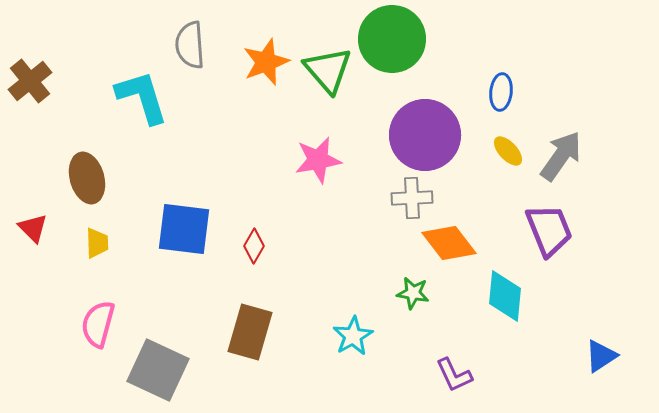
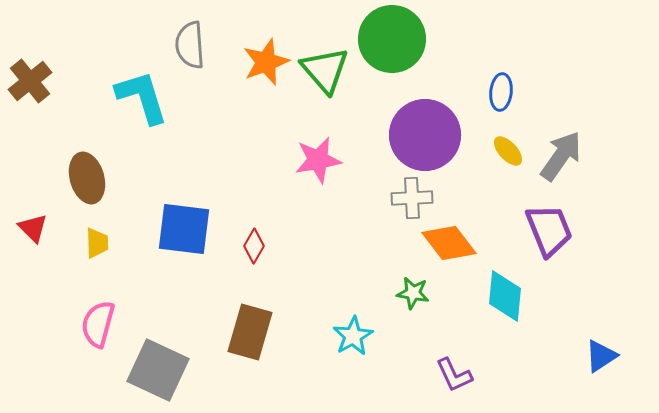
green triangle: moved 3 px left
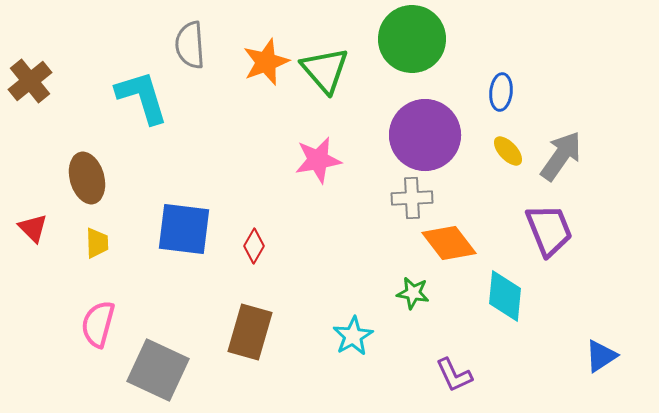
green circle: moved 20 px right
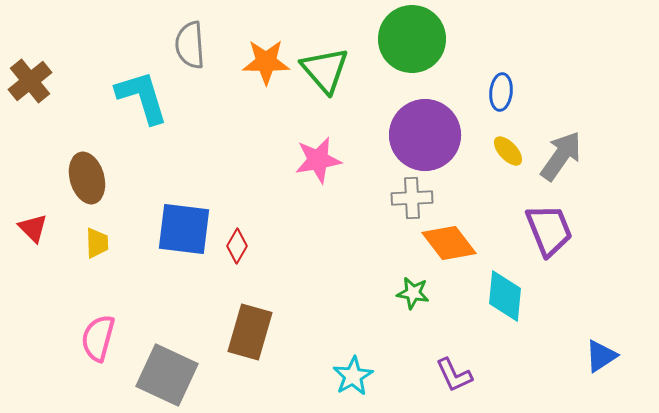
orange star: rotated 21 degrees clockwise
red diamond: moved 17 px left
pink semicircle: moved 14 px down
cyan star: moved 40 px down
gray square: moved 9 px right, 5 px down
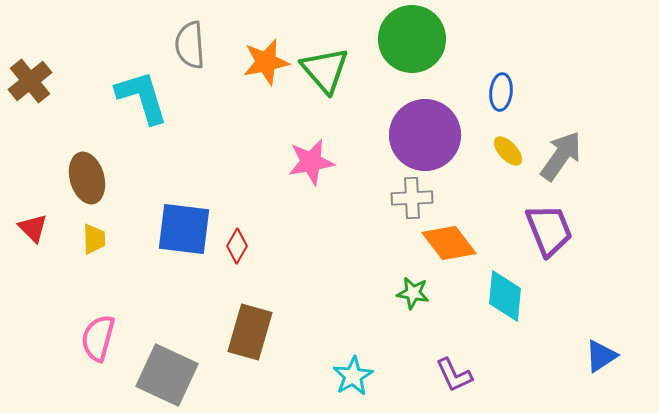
orange star: rotated 12 degrees counterclockwise
pink star: moved 7 px left, 2 px down
yellow trapezoid: moved 3 px left, 4 px up
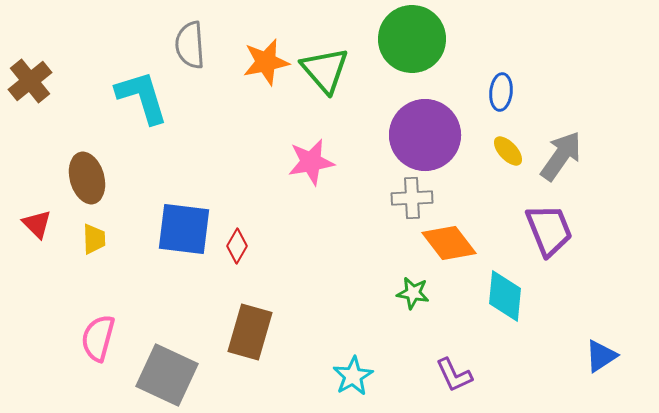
red triangle: moved 4 px right, 4 px up
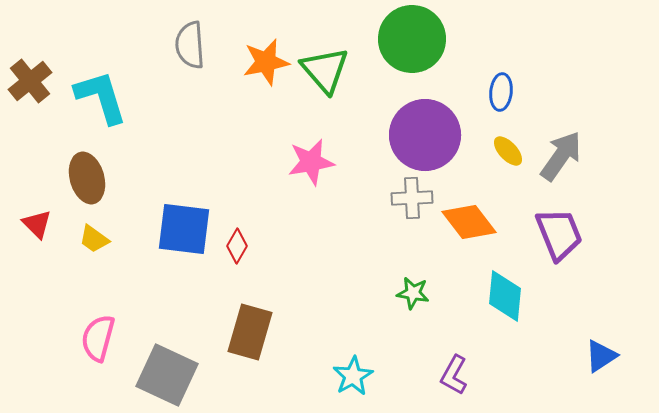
cyan L-shape: moved 41 px left
purple trapezoid: moved 10 px right, 4 px down
yellow trapezoid: rotated 128 degrees clockwise
orange diamond: moved 20 px right, 21 px up
purple L-shape: rotated 54 degrees clockwise
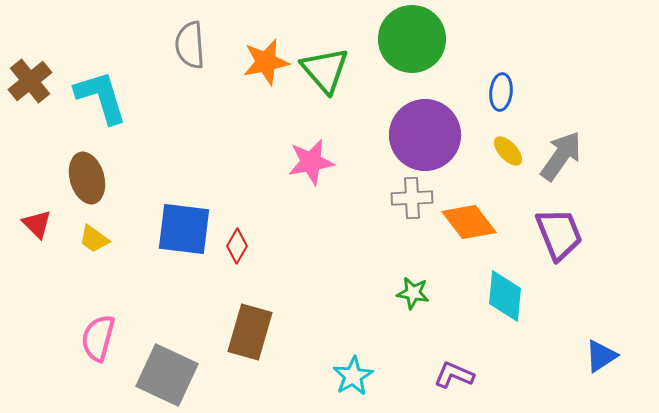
purple L-shape: rotated 84 degrees clockwise
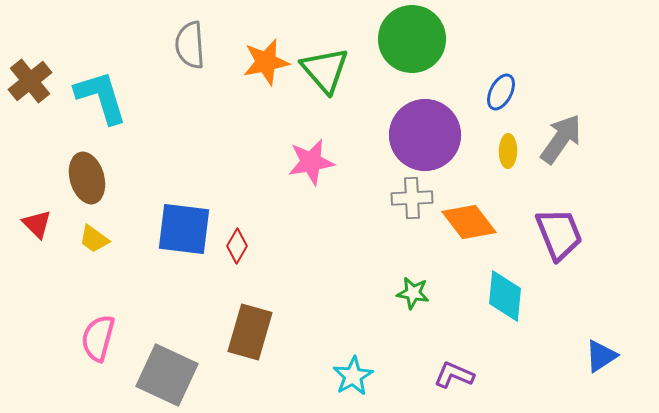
blue ellipse: rotated 21 degrees clockwise
yellow ellipse: rotated 44 degrees clockwise
gray arrow: moved 17 px up
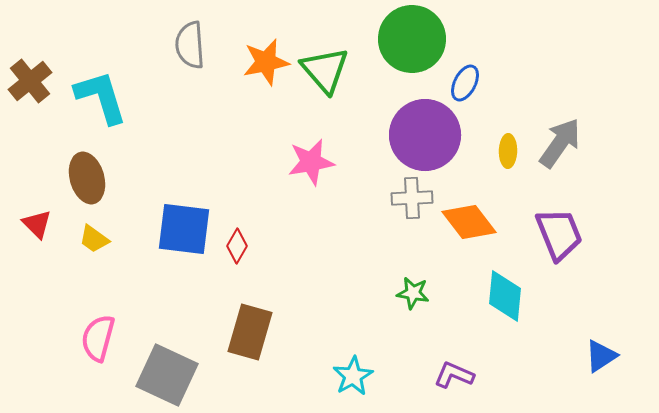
blue ellipse: moved 36 px left, 9 px up
gray arrow: moved 1 px left, 4 px down
